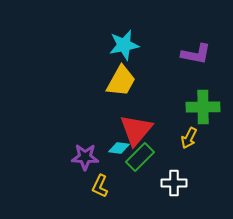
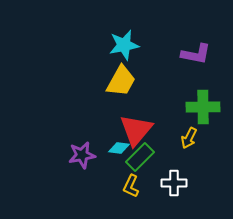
purple star: moved 3 px left, 2 px up; rotated 12 degrees counterclockwise
yellow L-shape: moved 31 px right
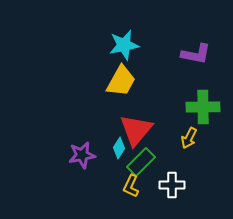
cyan diamond: rotated 65 degrees counterclockwise
green rectangle: moved 1 px right, 5 px down
white cross: moved 2 px left, 2 px down
